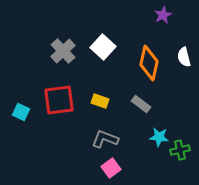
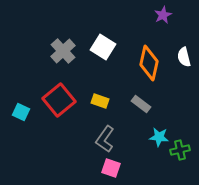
white square: rotated 10 degrees counterclockwise
red square: rotated 32 degrees counterclockwise
gray L-shape: rotated 76 degrees counterclockwise
pink square: rotated 36 degrees counterclockwise
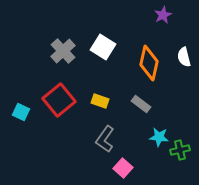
pink square: moved 12 px right; rotated 24 degrees clockwise
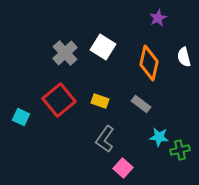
purple star: moved 5 px left, 3 px down
gray cross: moved 2 px right, 2 px down
cyan square: moved 5 px down
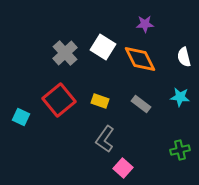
purple star: moved 13 px left, 6 px down; rotated 24 degrees clockwise
orange diamond: moved 9 px left, 4 px up; rotated 40 degrees counterclockwise
cyan star: moved 21 px right, 40 px up
